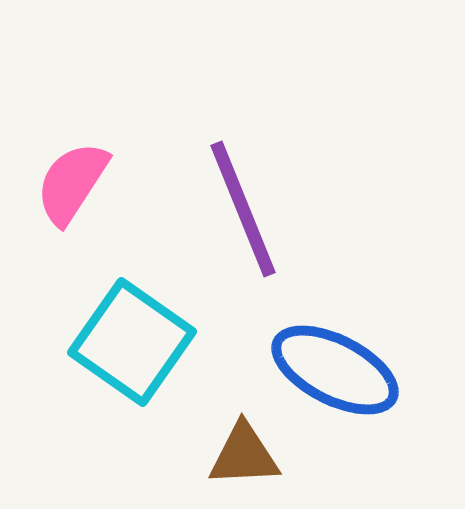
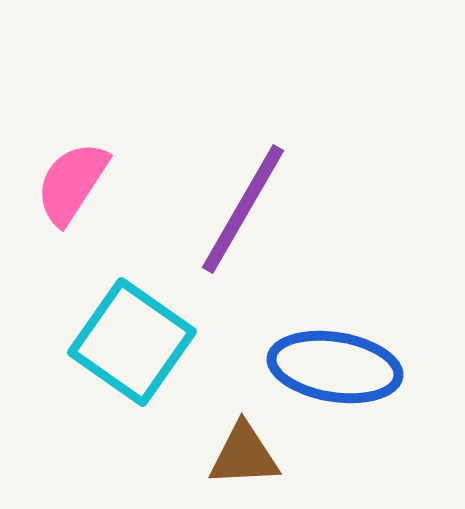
purple line: rotated 52 degrees clockwise
blue ellipse: moved 3 px up; rotated 18 degrees counterclockwise
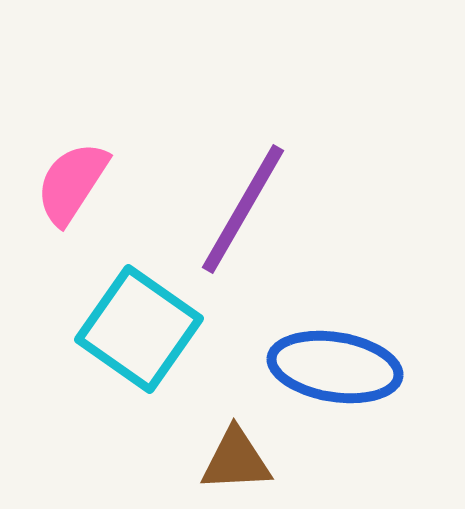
cyan square: moved 7 px right, 13 px up
brown triangle: moved 8 px left, 5 px down
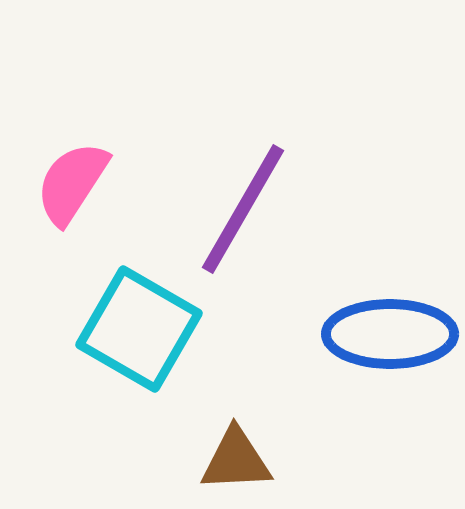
cyan square: rotated 5 degrees counterclockwise
blue ellipse: moved 55 px right, 33 px up; rotated 9 degrees counterclockwise
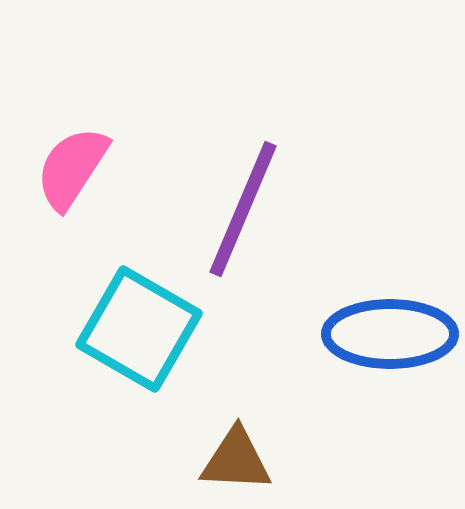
pink semicircle: moved 15 px up
purple line: rotated 7 degrees counterclockwise
brown triangle: rotated 6 degrees clockwise
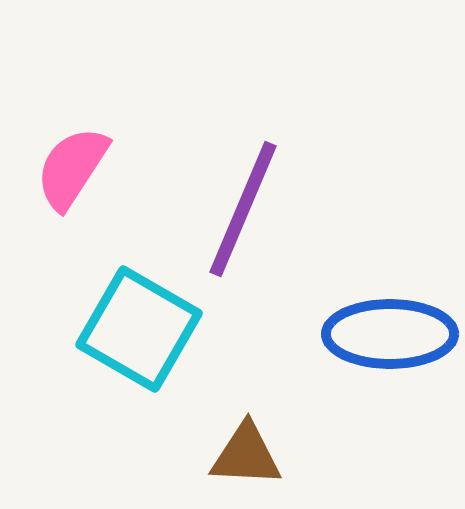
brown triangle: moved 10 px right, 5 px up
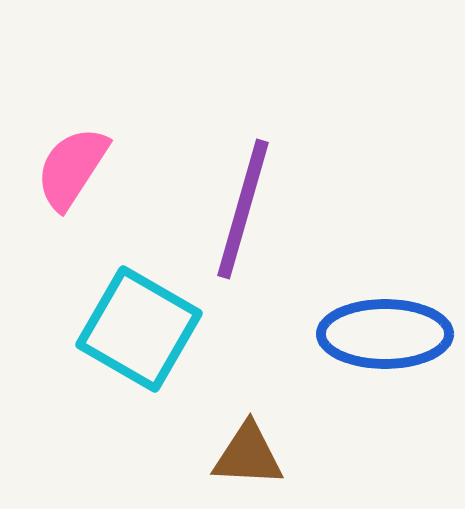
purple line: rotated 7 degrees counterclockwise
blue ellipse: moved 5 px left
brown triangle: moved 2 px right
